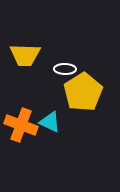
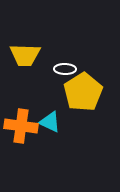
orange cross: moved 1 px down; rotated 12 degrees counterclockwise
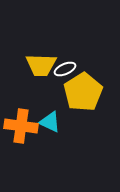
yellow trapezoid: moved 16 px right, 10 px down
white ellipse: rotated 25 degrees counterclockwise
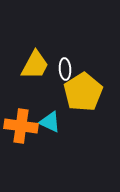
yellow trapezoid: moved 6 px left; rotated 64 degrees counterclockwise
white ellipse: rotated 70 degrees counterclockwise
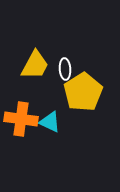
orange cross: moved 7 px up
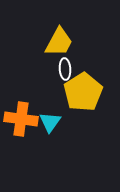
yellow trapezoid: moved 24 px right, 23 px up
cyan triangle: rotated 40 degrees clockwise
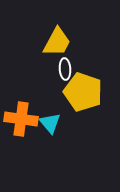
yellow trapezoid: moved 2 px left
yellow pentagon: rotated 21 degrees counterclockwise
cyan triangle: moved 1 px down; rotated 15 degrees counterclockwise
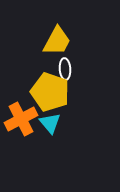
yellow trapezoid: moved 1 px up
yellow pentagon: moved 33 px left
orange cross: rotated 36 degrees counterclockwise
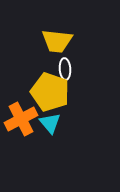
yellow trapezoid: rotated 68 degrees clockwise
